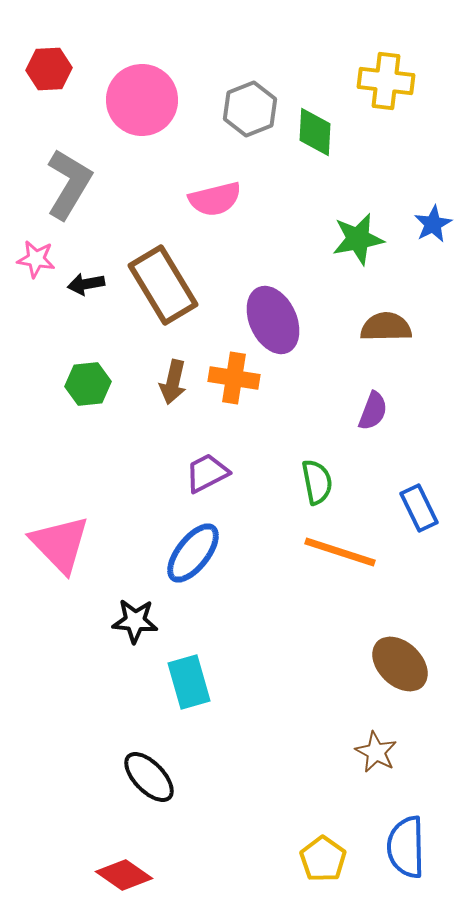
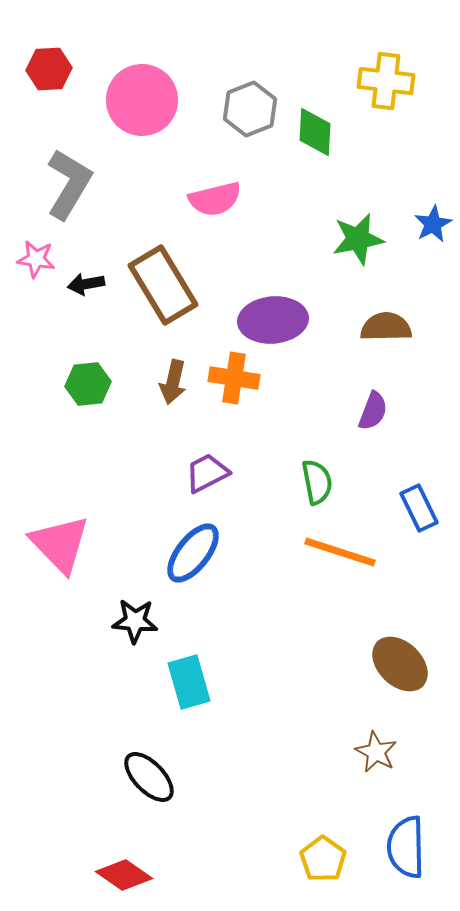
purple ellipse: rotated 70 degrees counterclockwise
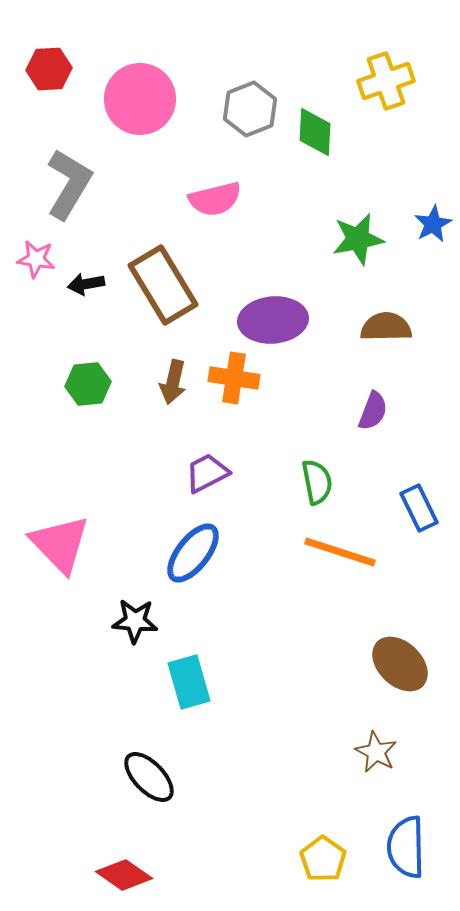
yellow cross: rotated 26 degrees counterclockwise
pink circle: moved 2 px left, 1 px up
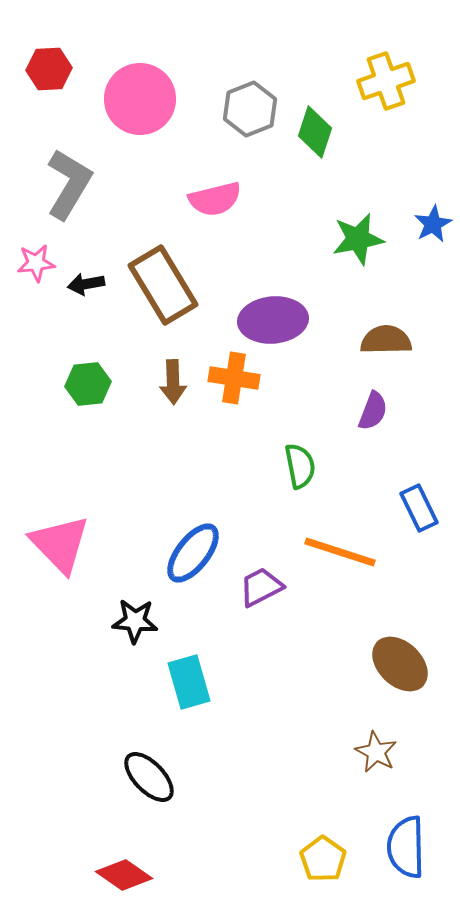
green diamond: rotated 15 degrees clockwise
pink star: moved 4 px down; rotated 15 degrees counterclockwise
brown semicircle: moved 13 px down
brown arrow: rotated 15 degrees counterclockwise
purple trapezoid: moved 54 px right, 114 px down
green semicircle: moved 17 px left, 16 px up
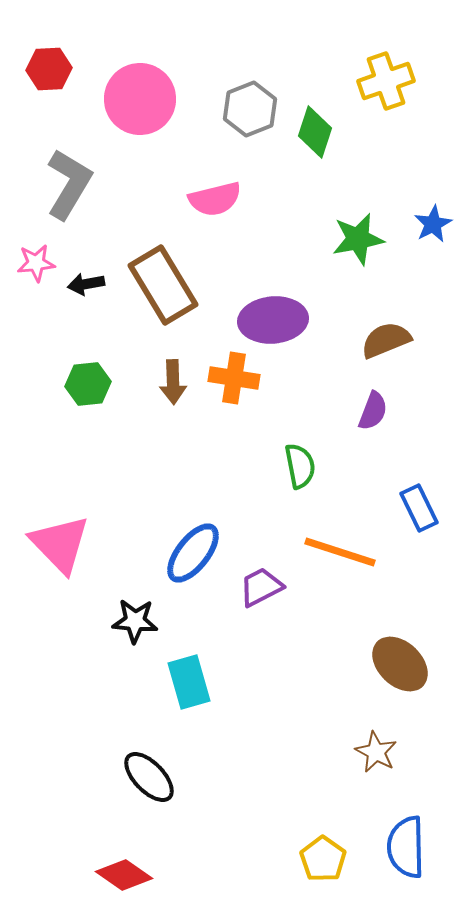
brown semicircle: rotated 21 degrees counterclockwise
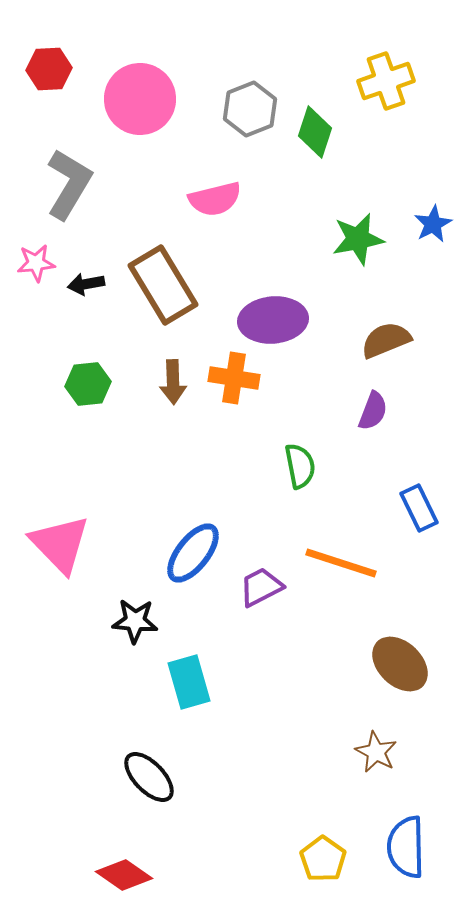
orange line: moved 1 px right, 11 px down
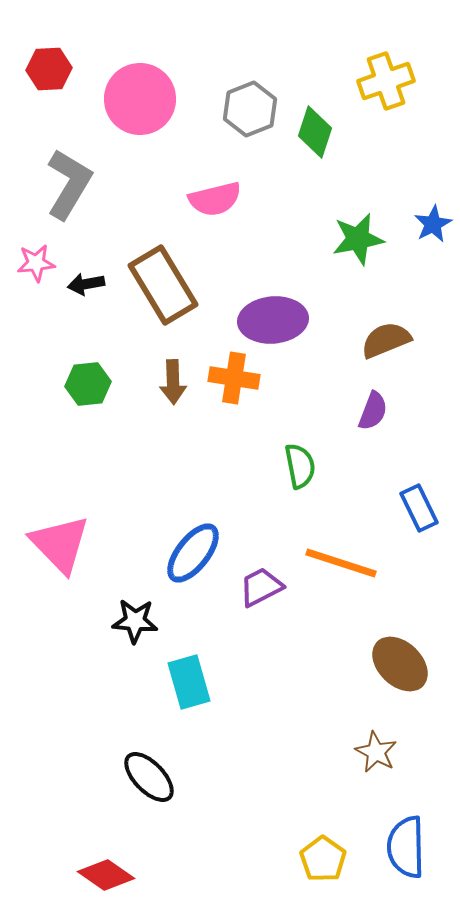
red diamond: moved 18 px left
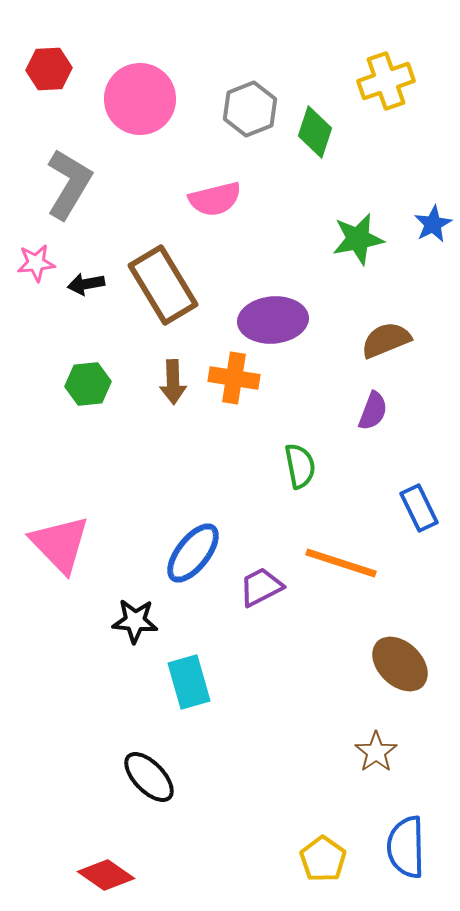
brown star: rotated 9 degrees clockwise
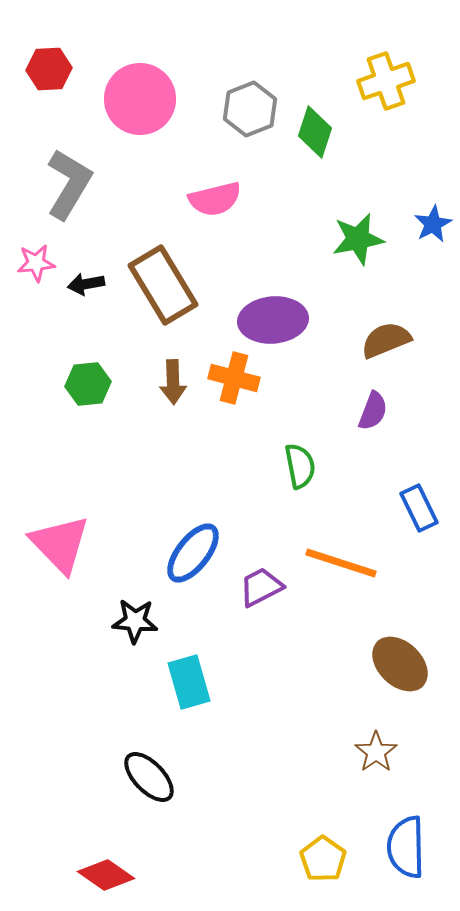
orange cross: rotated 6 degrees clockwise
